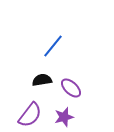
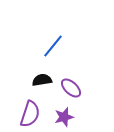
purple semicircle: moved 1 px up; rotated 20 degrees counterclockwise
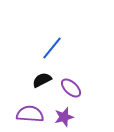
blue line: moved 1 px left, 2 px down
black semicircle: rotated 18 degrees counterclockwise
purple semicircle: rotated 104 degrees counterclockwise
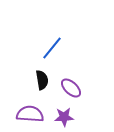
black semicircle: rotated 108 degrees clockwise
purple star: rotated 12 degrees clockwise
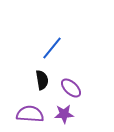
purple star: moved 3 px up
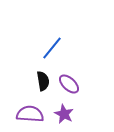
black semicircle: moved 1 px right, 1 px down
purple ellipse: moved 2 px left, 4 px up
purple star: rotated 30 degrees clockwise
